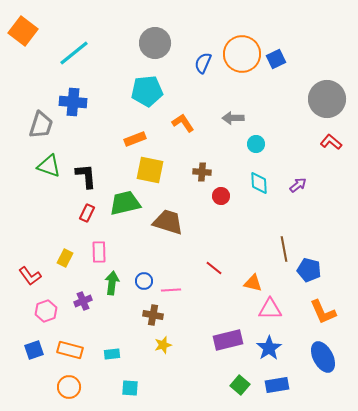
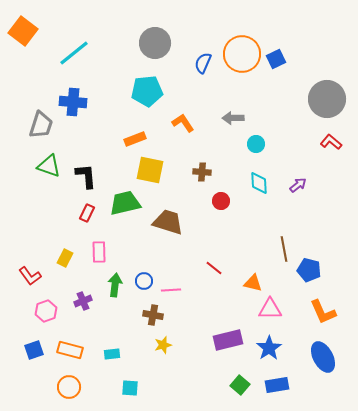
red circle at (221, 196): moved 5 px down
green arrow at (112, 283): moved 3 px right, 2 px down
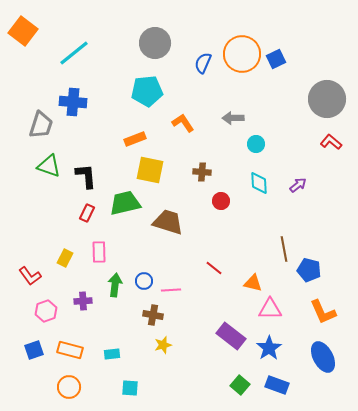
purple cross at (83, 301): rotated 18 degrees clockwise
purple rectangle at (228, 340): moved 3 px right, 4 px up; rotated 52 degrees clockwise
blue rectangle at (277, 385): rotated 30 degrees clockwise
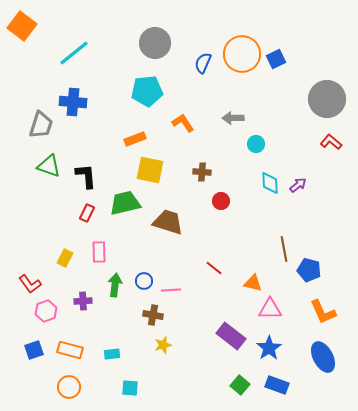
orange square at (23, 31): moved 1 px left, 5 px up
cyan diamond at (259, 183): moved 11 px right
red L-shape at (30, 276): moved 8 px down
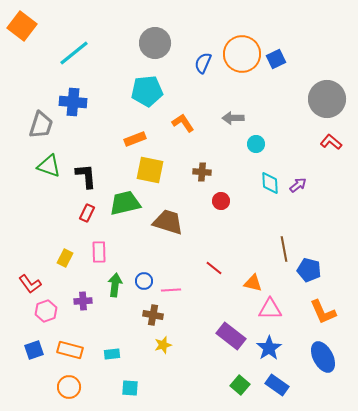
blue rectangle at (277, 385): rotated 15 degrees clockwise
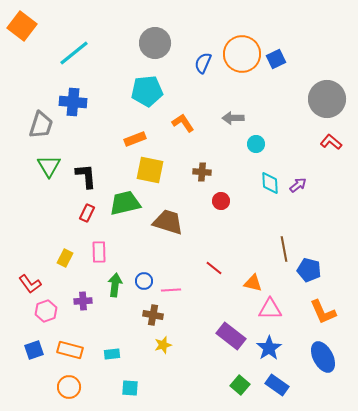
green triangle at (49, 166): rotated 40 degrees clockwise
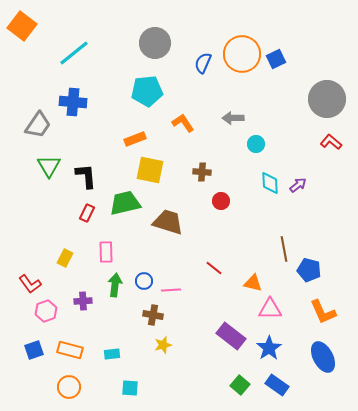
gray trapezoid at (41, 125): moved 3 px left; rotated 16 degrees clockwise
pink rectangle at (99, 252): moved 7 px right
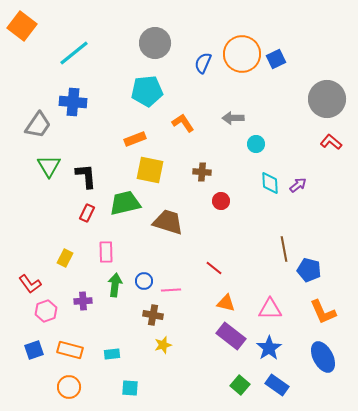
orange triangle at (253, 283): moved 27 px left, 20 px down
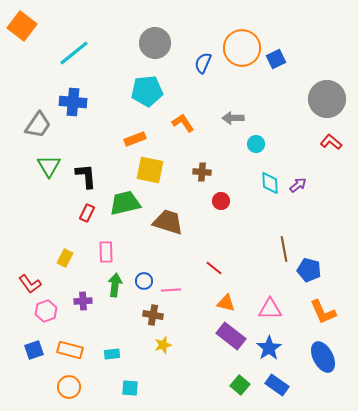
orange circle at (242, 54): moved 6 px up
